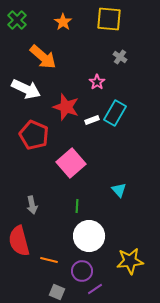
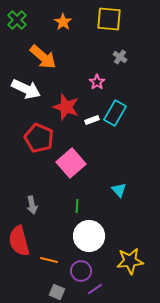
red pentagon: moved 5 px right, 3 px down
purple circle: moved 1 px left
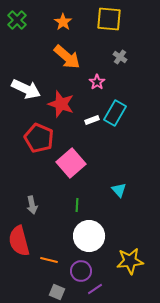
orange arrow: moved 24 px right
red star: moved 5 px left, 3 px up
green line: moved 1 px up
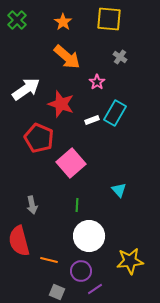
white arrow: rotated 60 degrees counterclockwise
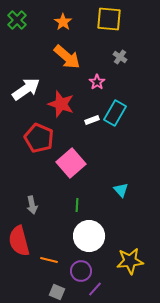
cyan triangle: moved 2 px right
purple line: rotated 14 degrees counterclockwise
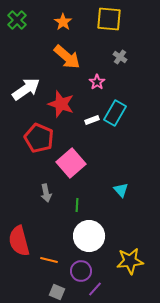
gray arrow: moved 14 px right, 12 px up
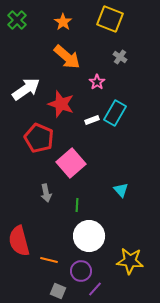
yellow square: moved 1 px right; rotated 16 degrees clockwise
yellow star: rotated 12 degrees clockwise
gray square: moved 1 px right, 1 px up
